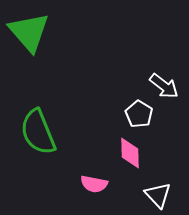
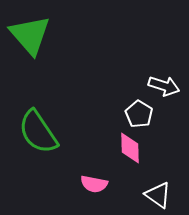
green triangle: moved 1 px right, 3 px down
white arrow: rotated 20 degrees counterclockwise
green semicircle: rotated 12 degrees counterclockwise
pink diamond: moved 5 px up
white triangle: rotated 12 degrees counterclockwise
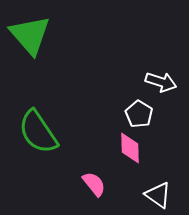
white arrow: moved 3 px left, 4 px up
pink semicircle: rotated 140 degrees counterclockwise
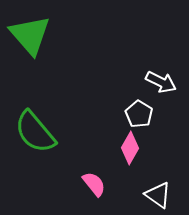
white arrow: rotated 8 degrees clockwise
green semicircle: moved 3 px left; rotated 6 degrees counterclockwise
pink diamond: rotated 32 degrees clockwise
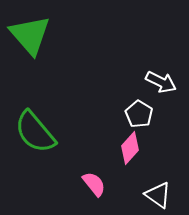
pink diamond: rotated 12 degrees clockwise
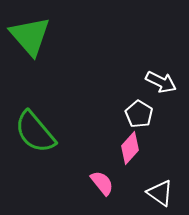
green triangle: moved 1 px down
pink semicircle: moved 8 px right, 1 px up
white triangle: moved 2 px right, 2 px up
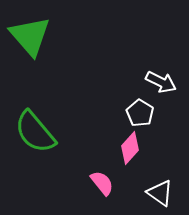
white pentagon: moved 1 px right, 1 px up
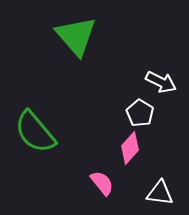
green triangle: moved 46 px right
white triangle: rotated 28 degrees counterclockwise
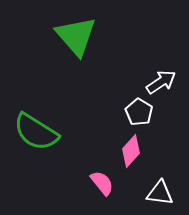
white arrow: rotated 60 degrees counterclockwise
white pentagon: moved 1 px left, 1 px up
green semicircle: moved 1 px right; rotated 18 degrees counterclockwise
pink diamond: moved 1 px right, 3 px down
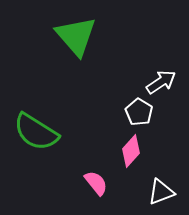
pink semicircle: moved 6 px left
white triangle: moved 1 px right, 1 px up; rotated 28 degrees counterclockwise
